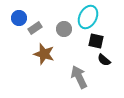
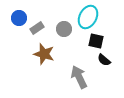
gray rectangle: moved 2 px right
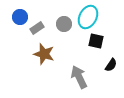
blue circle: moved 1 px right, 1 px up
gray circle: moved 5 px up
black semicircle: moved 7 px right, 5 px down; rotated 96 degrees counterclockwise
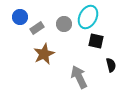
brown star: rotated 30 degrees clockwise
black semicircle: rotated 48 degrees counterclockwise
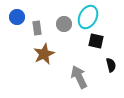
blue circle: moved 3 px left
gray rectangle: rotated 64 degrees counterclockwise
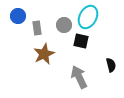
blue circle: moved 1 px right, 1 px up
gray circle: moved 1 px down
black square: moved 15 px left
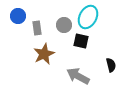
gray arrow: moved 1 px left, 1 px up; rotated 35 degrees counterclockwise
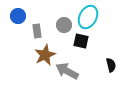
gray rectangle: moved 3 px down
brown star: moved 1 px right, 1 px down
gray arrow: moved 11 px left, 5 px up
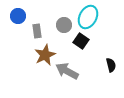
black square: rotated 21 degrees clockwise
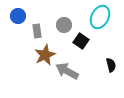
cyan ellipse: moved 12 px right
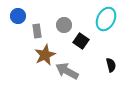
cyan ellipse: moved 6 px right, 2 px down
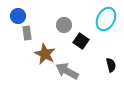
gray rectangle: moved 10 px left, 2 px down
brown star: moved 1 px up; rotated 20 degrees counterclockwise
